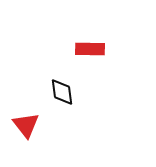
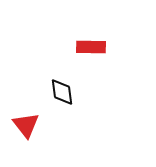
red rectangle: moved 1 px right, 2 px up
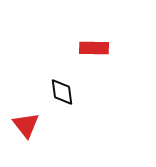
red rectangle: moved 3 px right, 1 px down
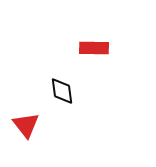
black diamond: moved 1 px up
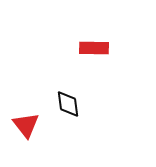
black diamond: moved 6 px right, 13 px down
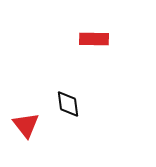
red rectangle: moved 9 px up
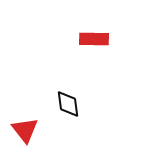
red triangle: moved 1 px left, 5 px down
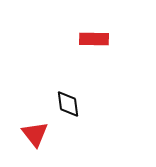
red triangle: moved 10 px right, 4 px down
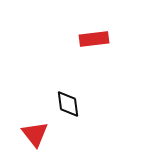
red rectangle: rotated 8 degrees counterclockwise
